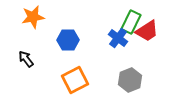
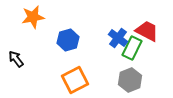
green rectangle: moved 1 px right, 26 px down
red trapezoid: rotated 120 degrees counterclockwise
blue hexagon: rotated 15 degrees counterclockwise
black arrow: moved 10 px left
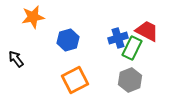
blue cross: rotated 36 degrees clockwise
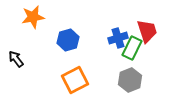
red trapezoid: rotated 45 degrees clockwise
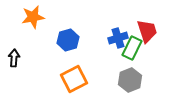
black arrow: moved 2 px left, 1 px up; rotated 42 degrees clockwise
orange square: moved 1 px left, 1 px up
